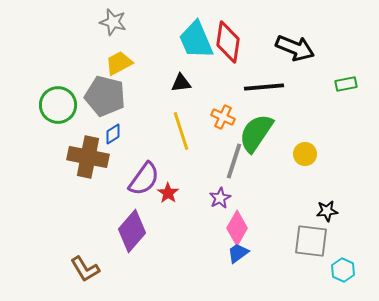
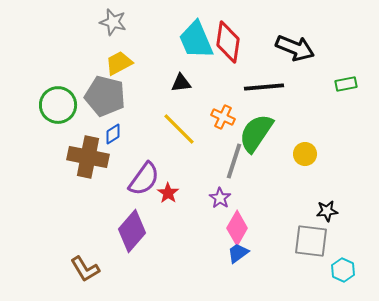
yellow line: moved 2 px left, 2 px up; rotated 27 degrees counterclockwise
purple star: rotated 10 degrees counterclockwise
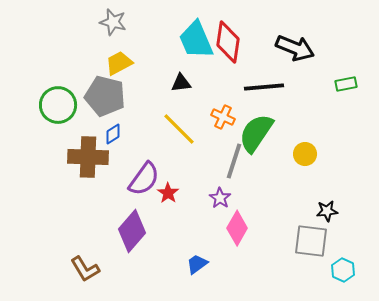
brown cross: rotated 9 degrees counterclockwise
blue trapezoid: moved 41 px left, 11 px down
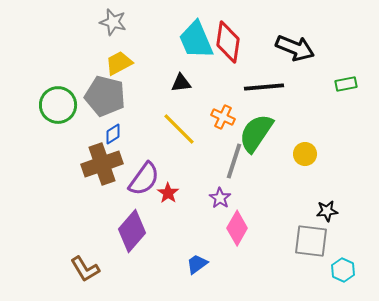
brown cross: moved 14 px right, 7 px down; rotated 21 degrees counterclockwise
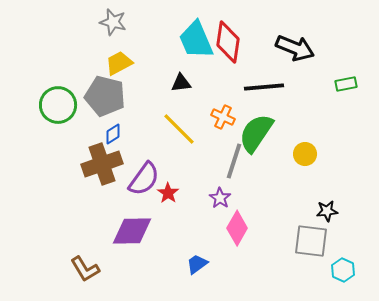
purple diamond: rotated 48 degrees clockwise
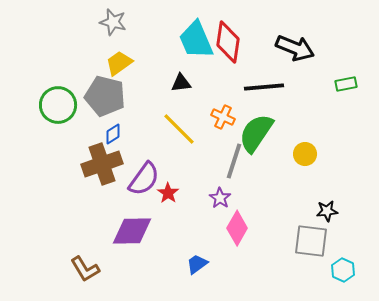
yellow trapezoid: rotated 8 degrees counterclockwise
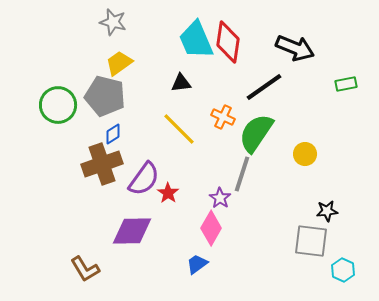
black line: rotated 30 degrees counterclockwise
gray line: moved 8 px right, 13 px down
pink diamond: moved 26 px left
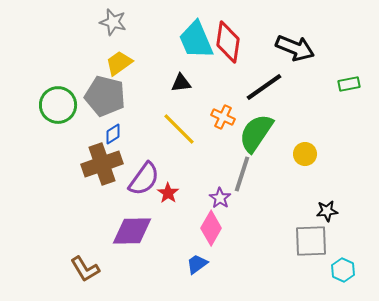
green rectangle: moved 3 px right
gray square: rotated 9 degrees counterclockwise
